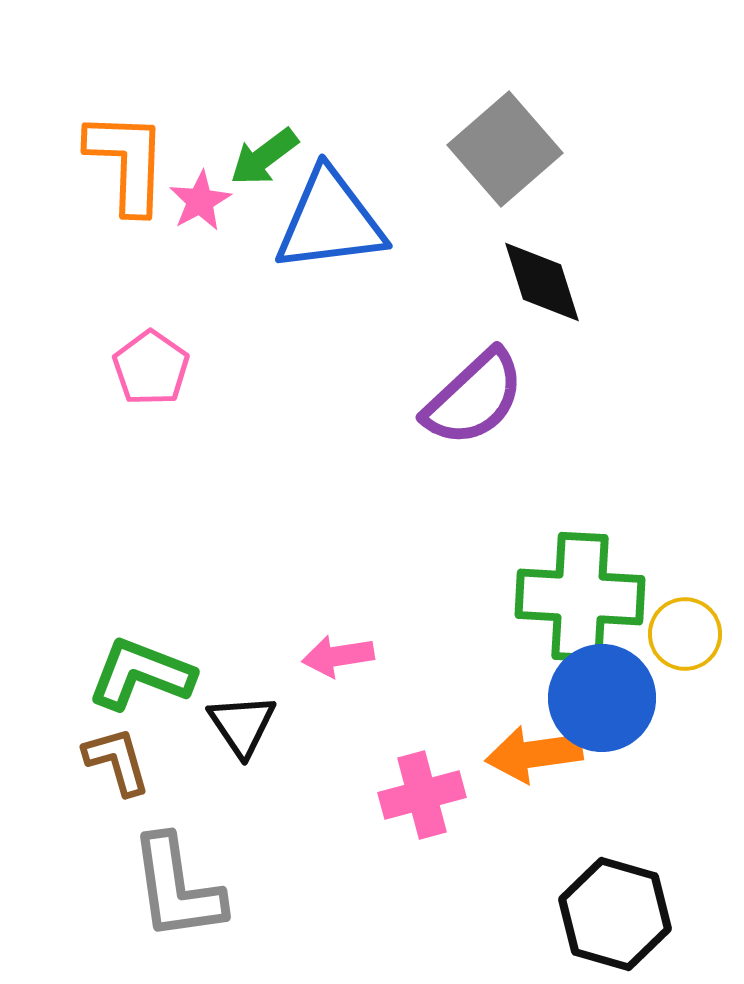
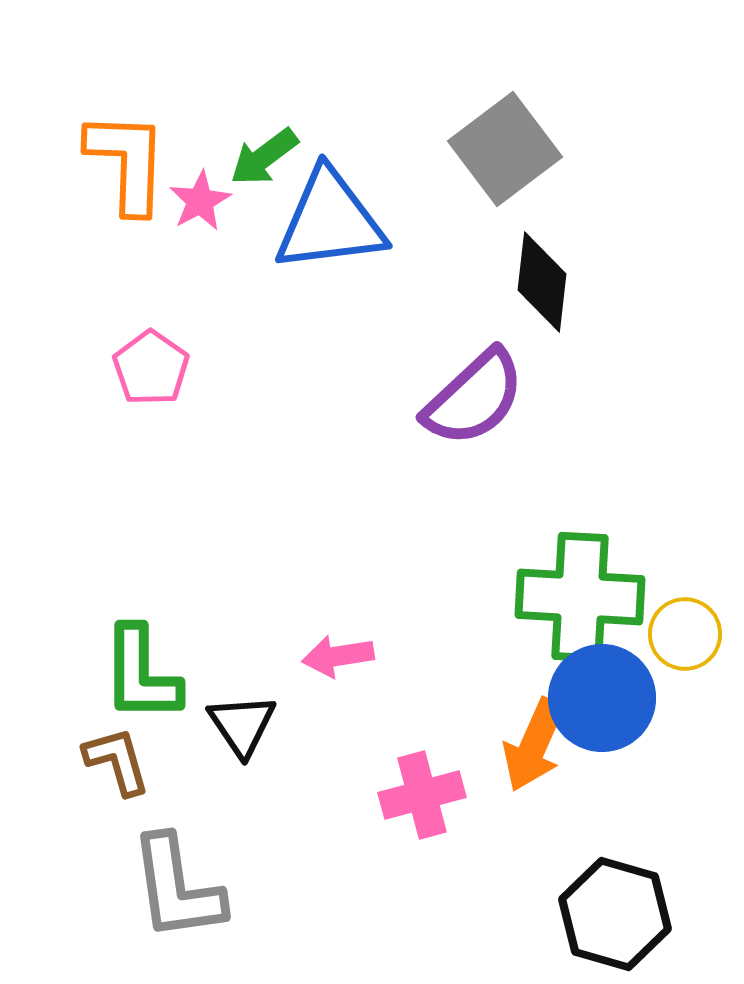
gray square: rotated 4 degrees clockwise
black diamond: rotated 24 degrees clockwise
green L-shape: rotated 111 degrees counterclockwise
orange arrow: moved 9 px up; rotated 58 degrees counterclockwise
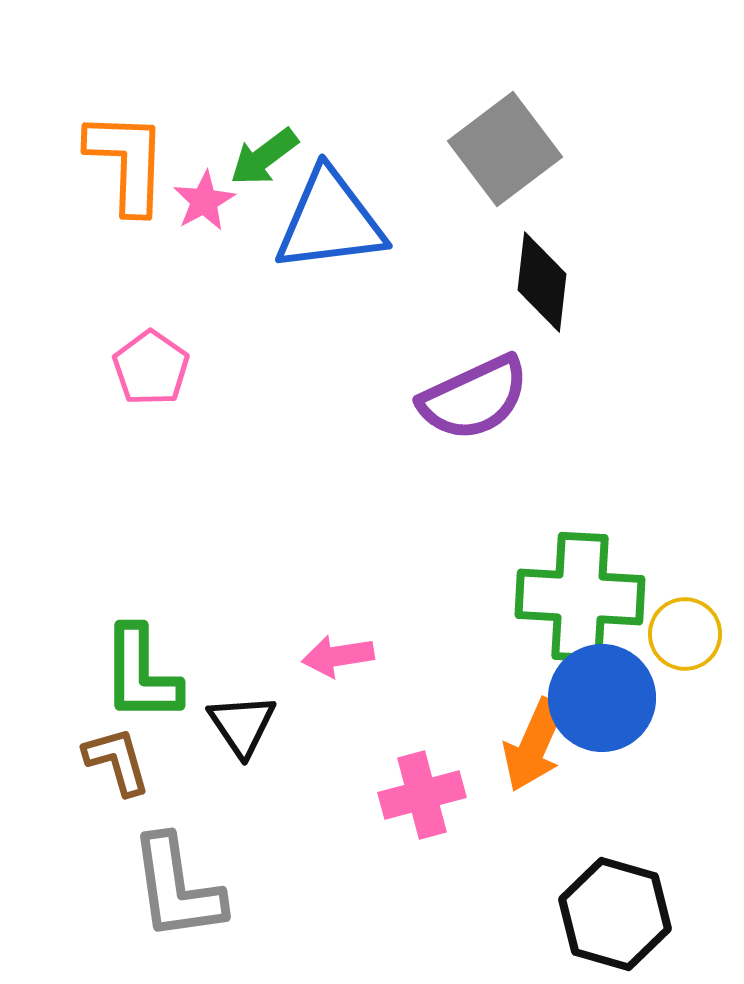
pink star: moved 4 px right
purple semicircle: rotated 18 degrees clockwise
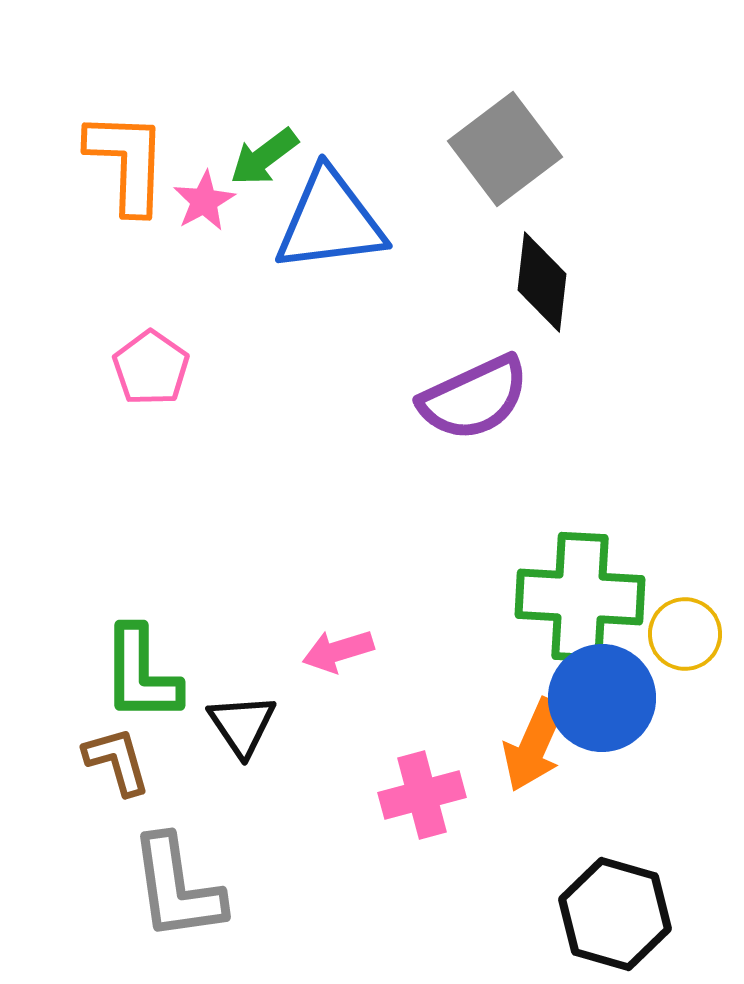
pink arrow: moved 5 px up; rotated 8 degrees counterclockwise
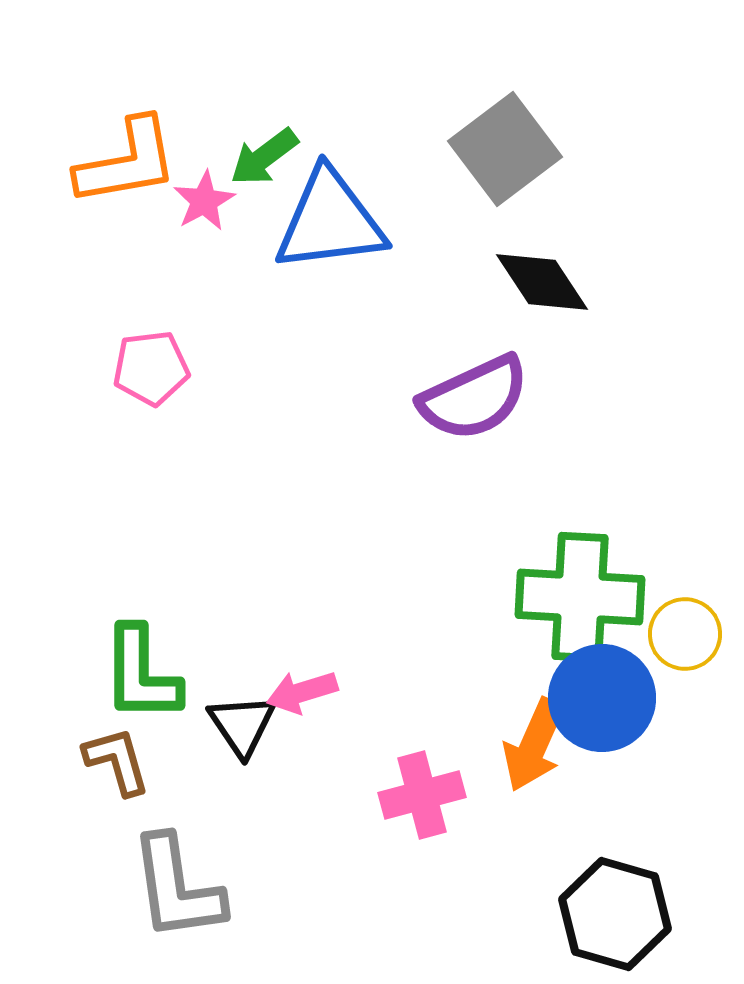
orange L-shape: rotated 78 degrees clockwise
black diamond: rotated 40 degrees counterclockwise
pink pentagon: rotated 30 degrees clockwise
pink arrow: moved 36 px left, 41 px down
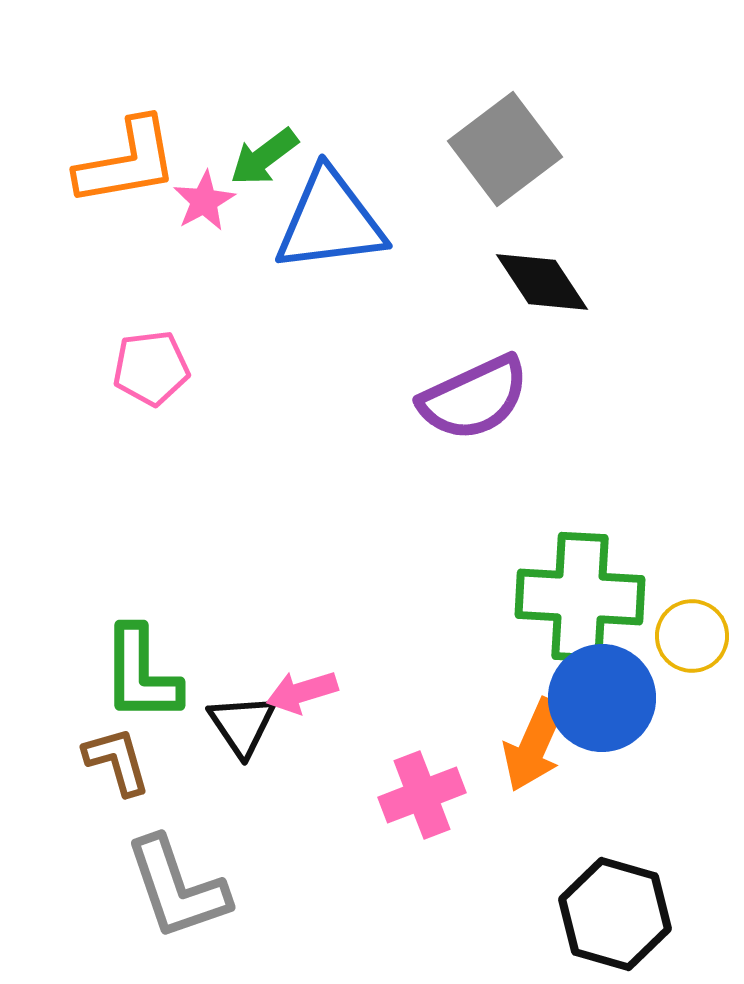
yellow circle: moved 7 px right, 2 px down
pink cross: rotated 6 degrees counterclockwise
gray L-shape: rotated 11 degrees counterclockwise
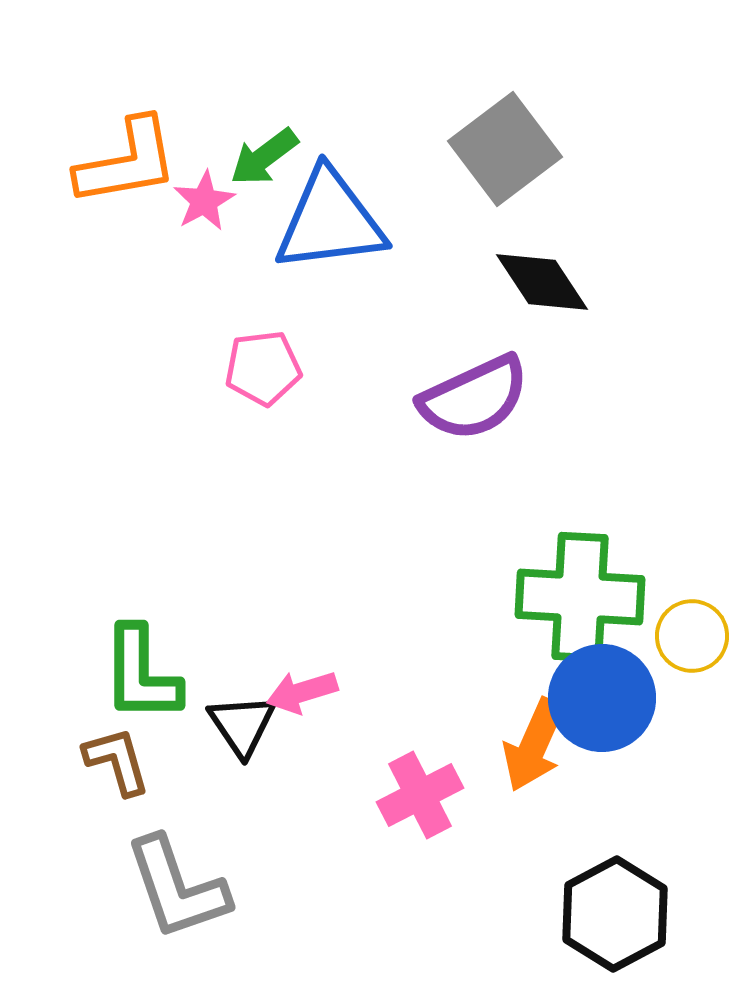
pink pentagon: moved 112 px right
pink cross: moved 2 px left; rotated 6 degrees counterclockwise
black hexagon: rotated 16 degrees clockwise
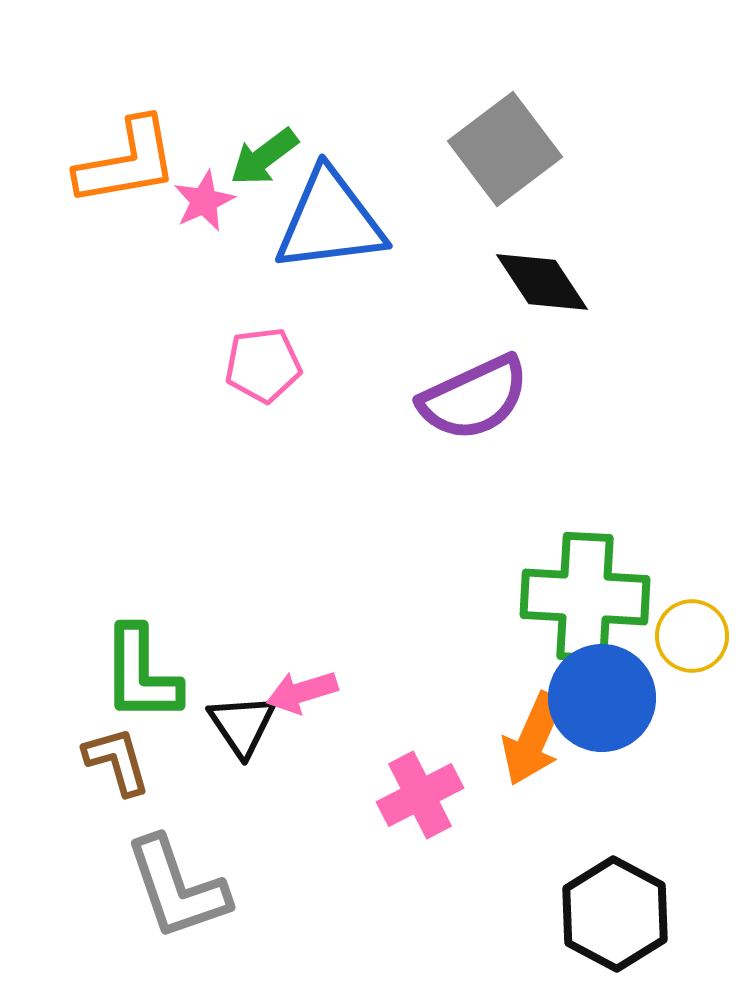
pink star: rotated 4 degrees clockwise
pink pentagon: moved 3 px up
green cross: moved 5 px right
orange arrow: moved 1 px left, 6 px up
black hexagon: rotated 4 degrees counterclockwise
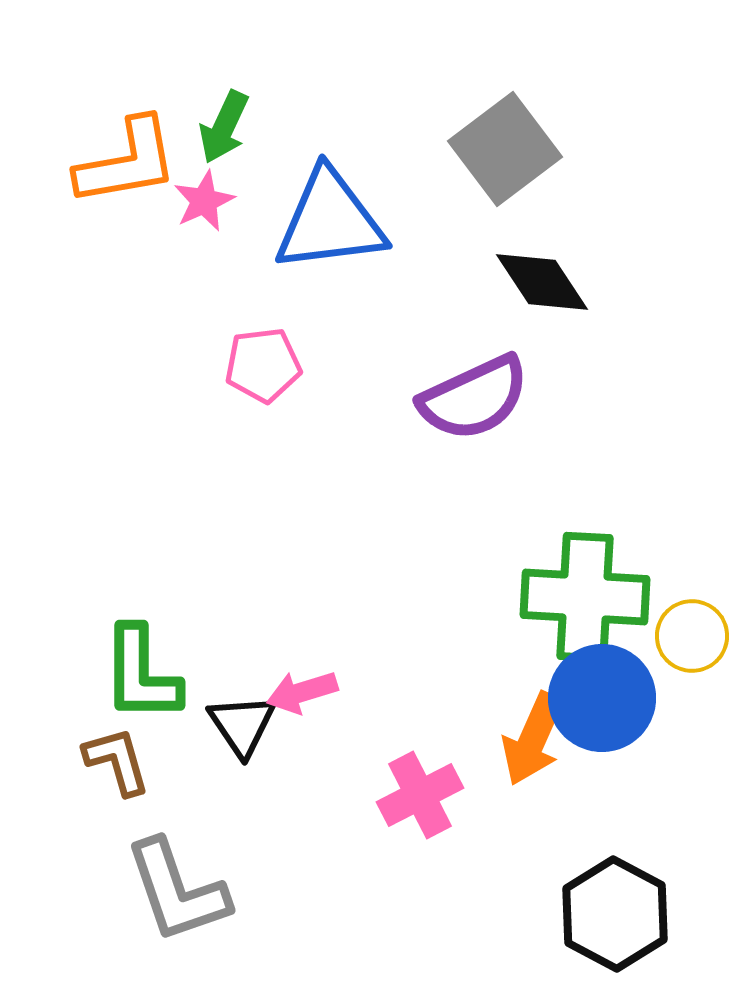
green arrow: moved 40 px left, 30 px up; rotated 28 degrees counterclockwise
gray L-shape: moved 3 px down
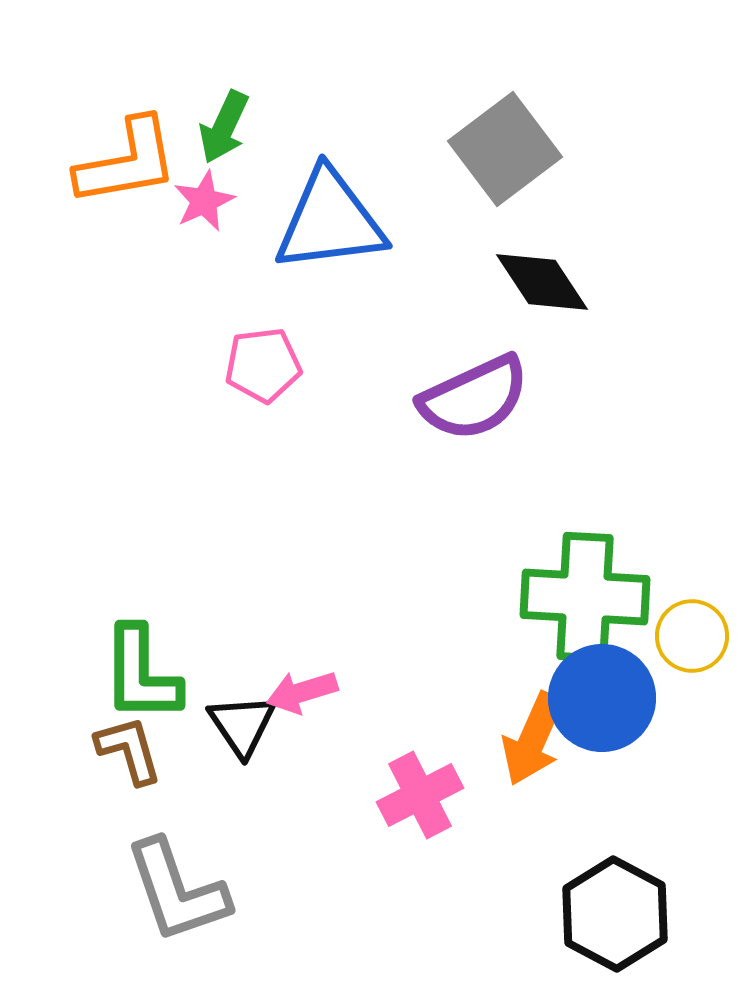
brown L-shape: moved 12 px right, 11 px up
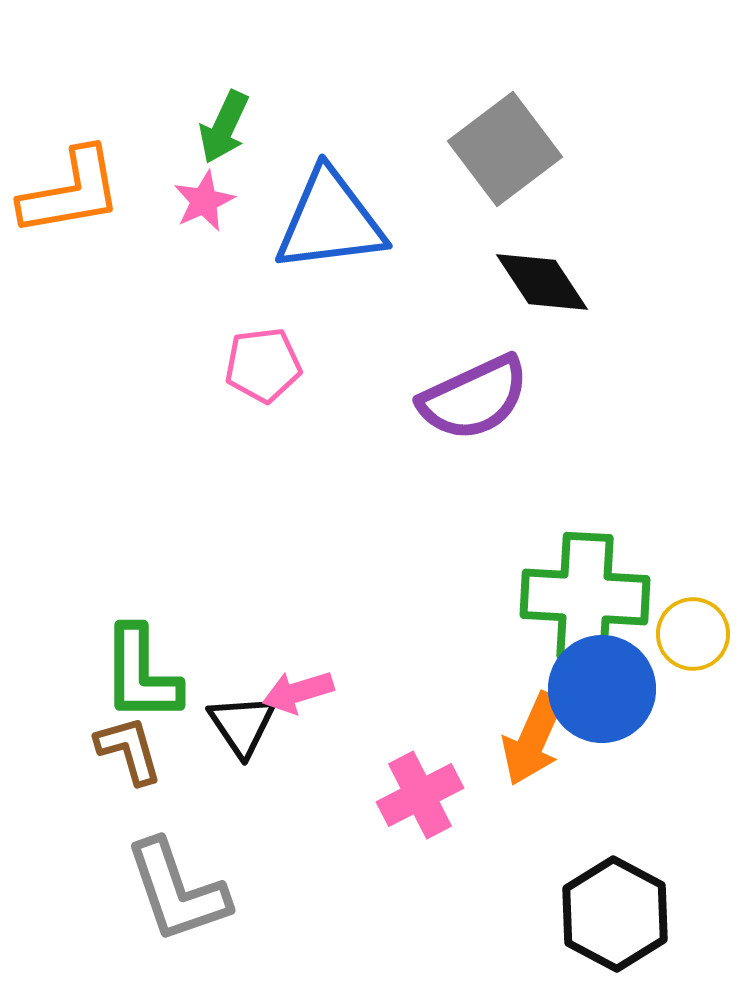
orange L-shape: moved 56 px left, 30 px down
yellow circle: moved 1 px right, 2 px up
pink arrow: moved 4 px left
blue circle: moved 9 px up
